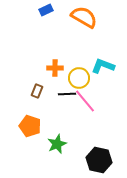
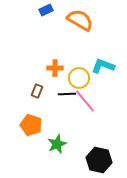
orange semicircle: moved 4 px left, 3 px down
orange pentagon: moved 1 px right, 1 px up
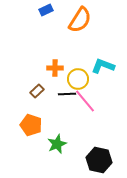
orange semicircle: rotated 92 degrees clockwise
yellow circle: moved 1 px left, 1 px down
brown rectangle: rotated 24 degrees clockwise
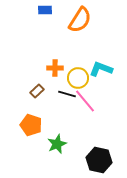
blue rectangle: moved 1 px left; rotated 24 degrees clockwise
cyan L-shape: moved 2 px left, 3 px down
yellow circle: moved 1 px up
black line: rotated 18 degrees clockwise
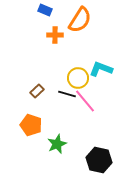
blue rectangle: rotated 24 degrees clockwise
orange cross: moved 33 px up
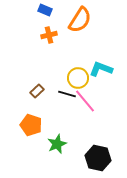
orange cross: moved 6 px left; rotated 14 degrees counterclockwise
black hexagon: moved 1 px left, 2 px up
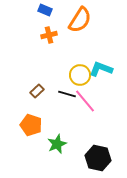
yellow circle: moved 2 px right, 3 px up
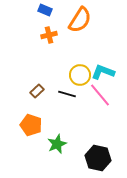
cyan L-shape: moved 2 px right, 3 px down
pink line: moved 15 px right, 6 px up
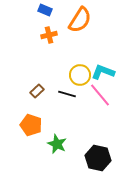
green star: rotated 24 degrees counterclockwise
